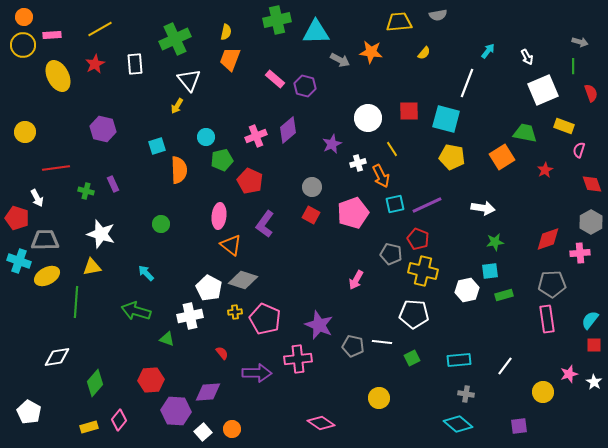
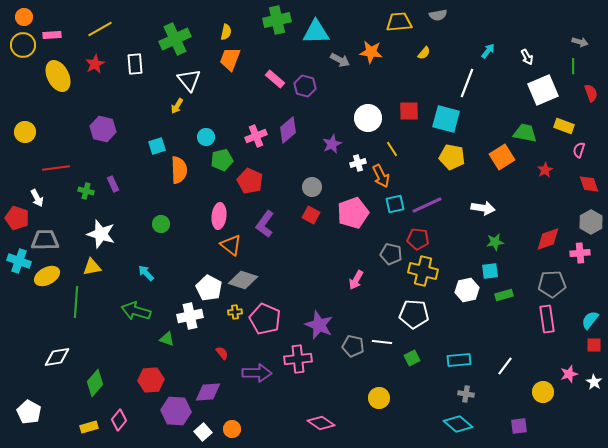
red diamond at (592, 184): moved 3 px left
red pentagon at (418, 239): rotated 15 degrees counterclockwise
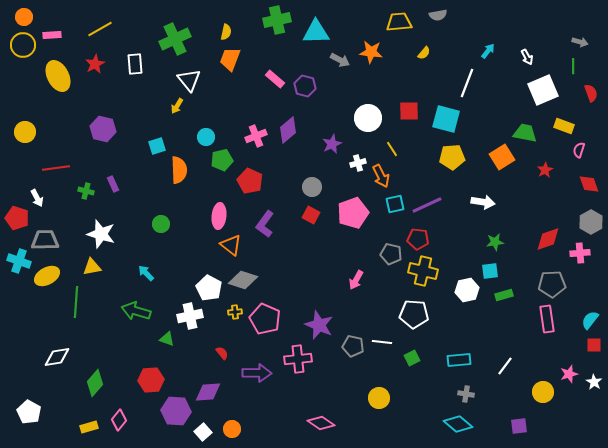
yellow pentagon at (452, 157): rotated 15 degrees counterclockwise
white arrow at (483, 208): moved 6 px up
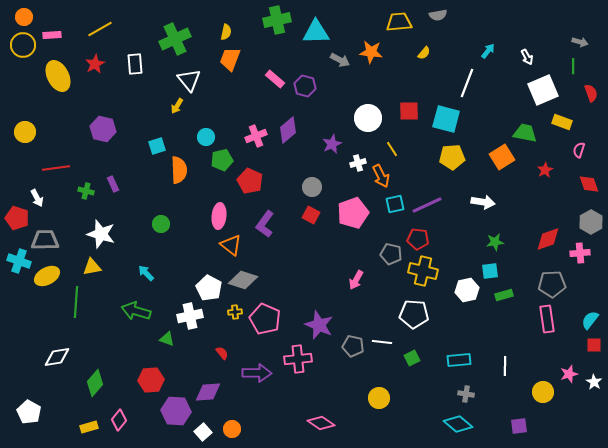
yellow rectangle at (564, 126): moved 2 px left, 4 px up
white line at (505, 366): rotated 36 degrees counterclockwise
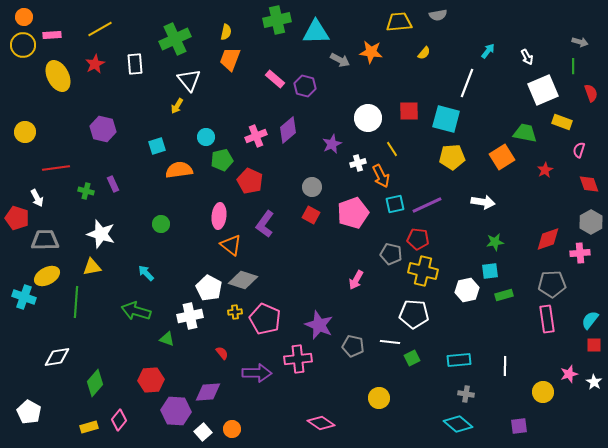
orange semicircle at (179, 170): rotated 96 degrees counterclockwise
cyan cross at (19, 261): moved 5 px right, 36 px down
white line at (382, 342): moved 8 px right
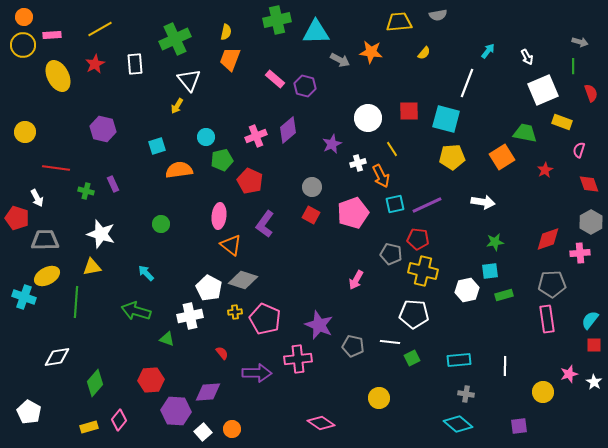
red line at (56, 168): rotated 16 degrees clockwise
